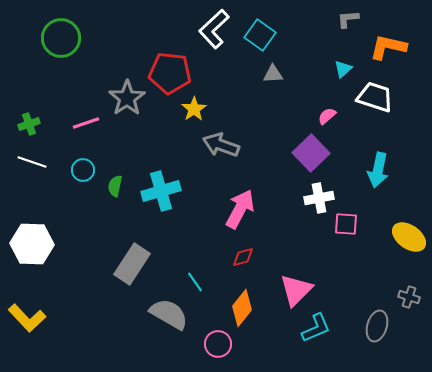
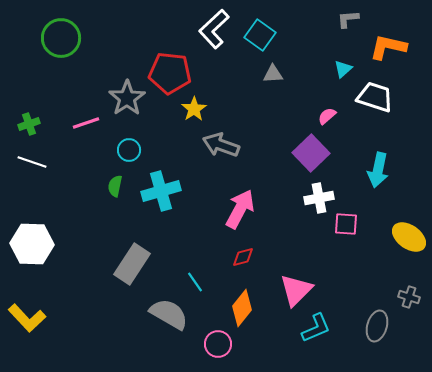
cyan circle: moved 46 px right, 20 px up
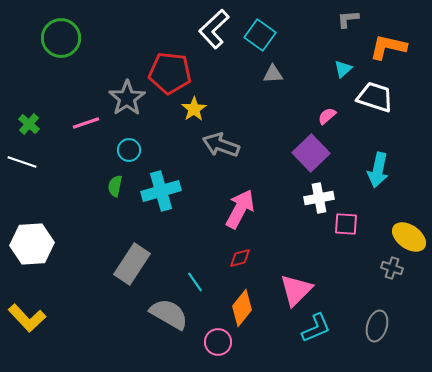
green cross: rotated 30 degrees counterclockwise
white line: moved 10 px left
white hexagon: rotated 6 degrees counterclockwise
red diamond: moved 3 px left, 1 px down
gray cross: moved 17 px left, 29 px up
pink circle: moved 2 px up
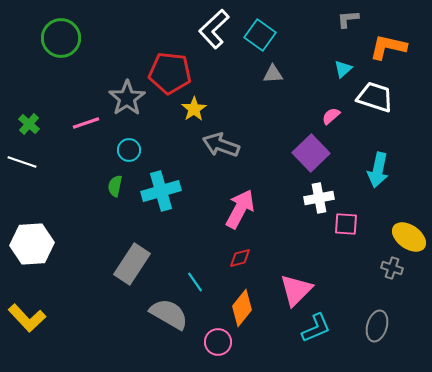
pink semicircle: moved 4 px right
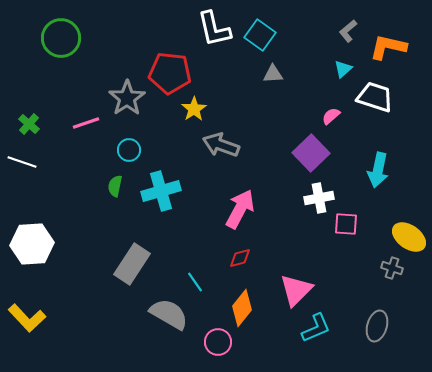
gray L-shape: moved 12 px down; rotated 35 degrees counterclockwise
white L-shape: rotated 60 degrees counterclockwise
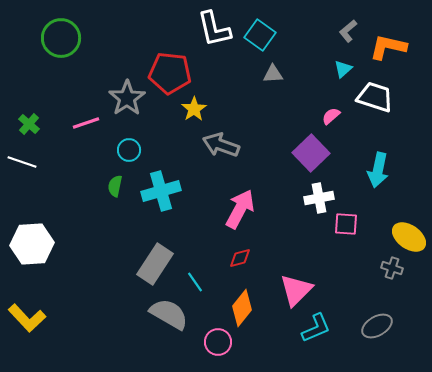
gray rectangle: moved 23 px right
gray ellipse: rotated 44 degrees clockwise
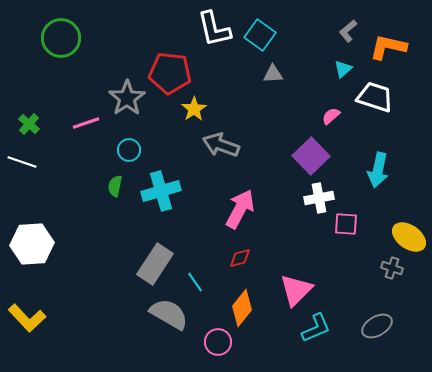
purple square: moved 3 px down
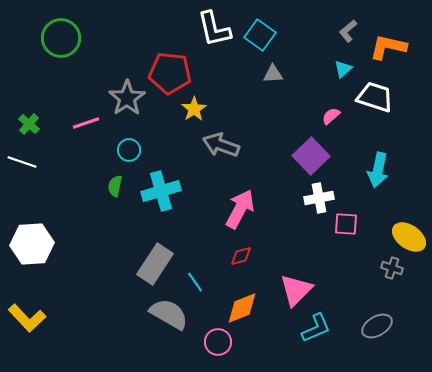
red diamond: moved 1 px right, 2 px up
orange diamond: rotated 30 degrees clockwise
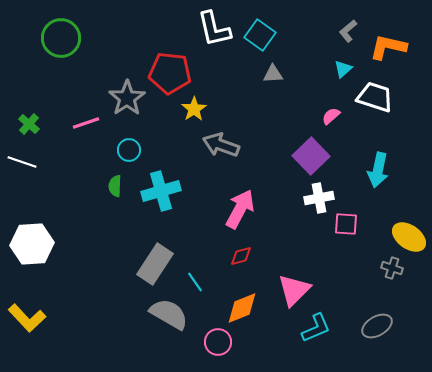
green semicircle: rotated 10 degrees counterclockwise
pink triangle: moved 2 px left
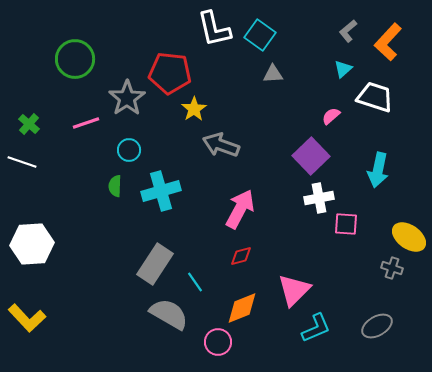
green circle: moved 14 px right, 21 px down
orange L-shape: moved 5 px up; rotated 60 degrees counterclockwise
